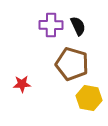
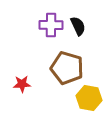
brown pentagon: moved 5 px left, 4 px down
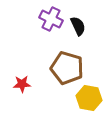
purple cross: moved 6 px up; rotated 25 degrees clockwise
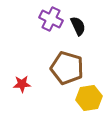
yellow hexagon: rotated 20 degrees counterclockwise
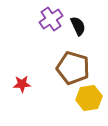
purple cross: rotated 30 degrees clockwise
brown pentagon: moved 6 px right
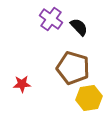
purple cross: rotated 20 degrees counterclockwise
black semicircle: moved 1 px right, 1 px down; rotated 18 degrees counterclockwise
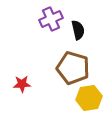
purple cross: rotated 30 degrees clockwise
black semicircle: moved 1 px left, 3 px down; rotated 30 degrees clockwise
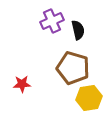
purple cross: moved 1 px right, 2 px down
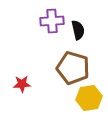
purple cross: rotated 20 degrees clockwise
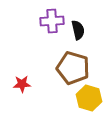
yellow hexagon: rotated 25 degrees clockwise
